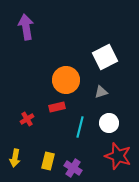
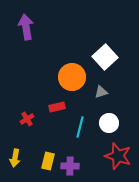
white square: rotated 15 degrees counterclockwise
orange circle: moved 6 px right, 3 px up
purple cross: moved 3 px left, 2 px up; rotated 30 degrees counterclockwise
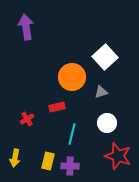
white circle: moved 2 px left
cyan line: moved 8 px left, 7 px down
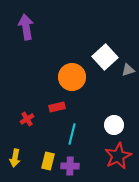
gray triangle: moved 27 px right, 22 px up
white circle: moved 7 px right, 2 px down
red star: rotated 28 degrees clockwise
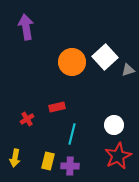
orange circle: moved 15 px up
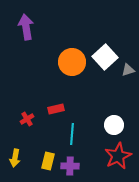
red rectangle: moved 1 px left, 2 px down
cyan line: rotated 10 degrees counterclockwise
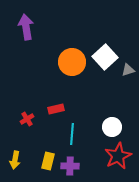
white circle: moved 2 px left, 2 px down
yellow arrow: moved 2 px down
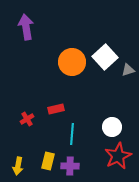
yellow arrow: moved 3 px right, 6 px down
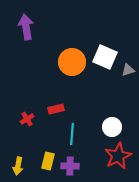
white square: rotated 25 degrees counterclockwise
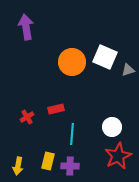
red cross: moved 2 px up
